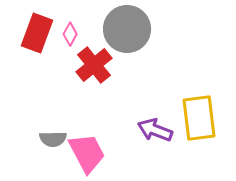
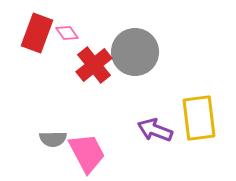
gray circle: moved 8 px right, 23 px down
pink diamond: moved 3 px left, 1 px up; rotated 65 degrees counterclockwise
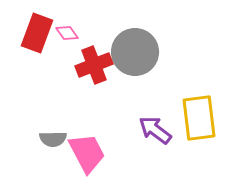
red cross: rotated 18 degrees clockwise
purple arrow: rotated 16 degrees clockwise
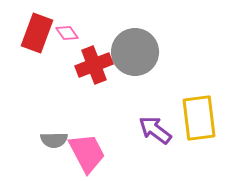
gray semicircle: moved 1 px right, 1 px down
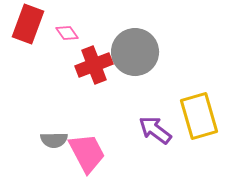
red rectangle: moved 9 px left, 9 px up
yellow rectangle: moved 2 px up; rotated 9 degrees counterclockwise
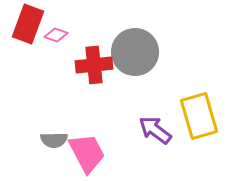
pink diamond: moved 11 px left, 2 px down; rotated 35 degrees counterclockwise
red cross: rotated 15 degrees clockwise
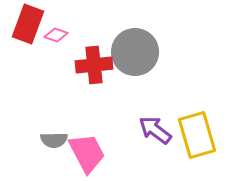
yellow rectangle: moved 2 px left, 19 px down
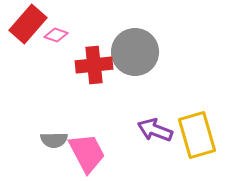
red rectangle: rotated 21 degrees clockwise
purple arrow: rotated 16 degrees counterclockwise
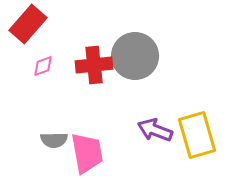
pink diamond: moved 13 px left, 31 px down; rotated 40 degrees counterclockwise
gray circle: moved 4 px down
pink trapezoid: rotated 18 degrees clockwise
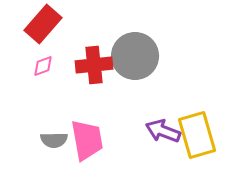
red rectangle: moved 15 px right
purple arrow: moved 8 px right, 1 px down
pink trapezoid: moved 13 px up
